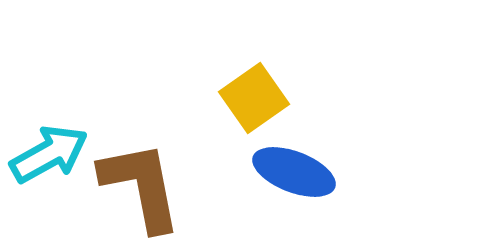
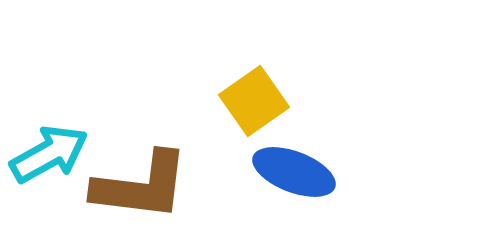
yellow square: moved 3 px down
brown L-shape: rotated 108 degrees clockwise
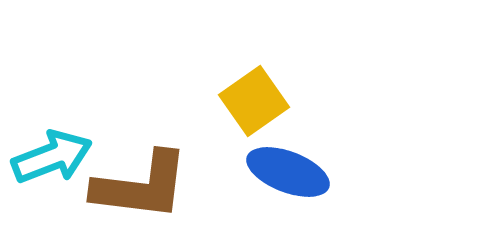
cyan arrow: moved 3 px right, 3 px down; rotated 8 degrees clockwise
blue ellipse: moved 6 px left
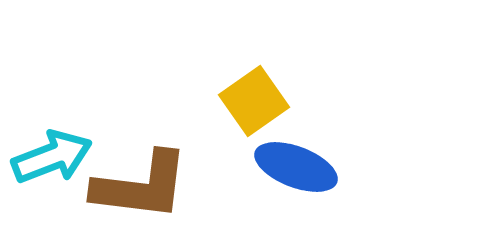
blue ellipse: moved 8 px right, 5 px up
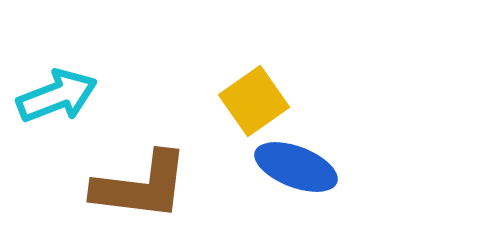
cyan arrow: moved 5 px right, 61 px up
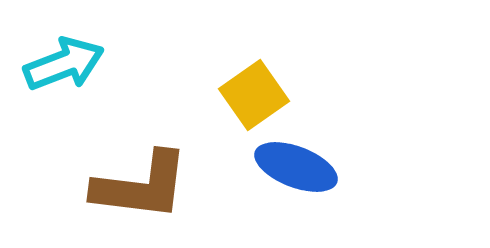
cyan arrow: moved 7 px right, 32 px up
yellow square: moved 6 px up
